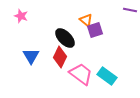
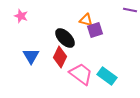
orange triangle: rotated 24 degrees counterclockwise
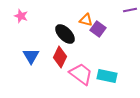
purple line: rotated 24 degrees counterclockwise
purple square: moved 3 px right, 1 px up; rotated 35 degrees counterclockwise
black ellipse: moved 4 px up
cyan rectangle: rotated 24 degrees counterclockwise
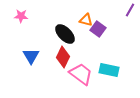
purple line: rotated 48 degrees counterclockwise
pink star: rotated 16 degrees counterclockwise
red diamond: moved 3 px right
cyan rectangle: moved 2 px right, 6 px up
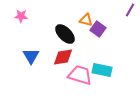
red diamond: rotated 55 degrees clockwise
cyan rectangle: moved 7 px left
pink trapezoid: moved 1 px left, 1 px down; rotated 20 degrees counterclockwise
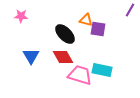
purple square: rotated 28 degrees counterclockwise
red diamond: rotated 70 degrees clockwise
